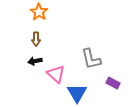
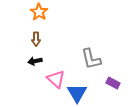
pink triangle: moved 5 px down
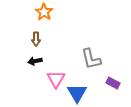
orange star: moved 5 px right
pink triangle: rotated 18 degrees clockwise
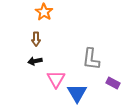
gray L-shape: rotated 20 degrees clockwise
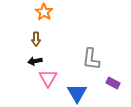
pink triangle: moved 8 px left, 1 px up
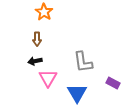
brown arrow: moved 1 px right
gray L-shape: moved 8 px left, 3 px down; rotated 15 degrees counterclockwise
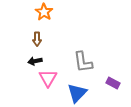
blue triangle: rotated 15 degrees clockwise
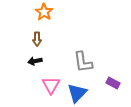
pink triangle: moved 3 px right, 7 px down
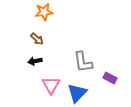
orange star: rotated 30 degrees clockwise
brown arrow: rotated 48 degrees counterclockwise
purple rectangle: moved 3 px left, 5 px up
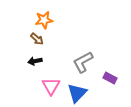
orange star: moved 8 px down
gray L-shape: rotated 70 degrees clockwise
pink triangle: moved 1 px down
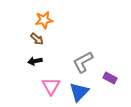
blue triangle: moved 2 px right, 1 px up
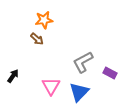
black arrow: moved 22 px left, 15 px down; rotated 136 degrees clockwise
purple rectangle: moved 5 px up
